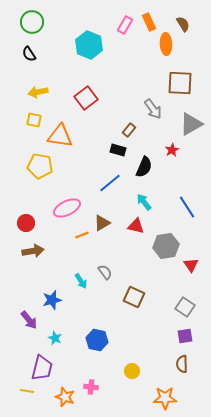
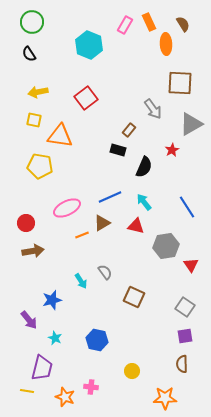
blue line at (110, 183): moved 14 px down; rotated 15 degrees clockwise
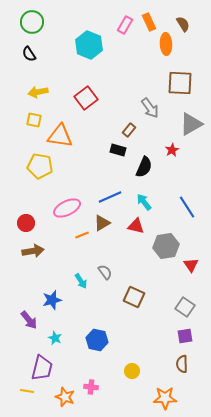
gray arrow at (153, 109): moved 3 px left, 1 px up
